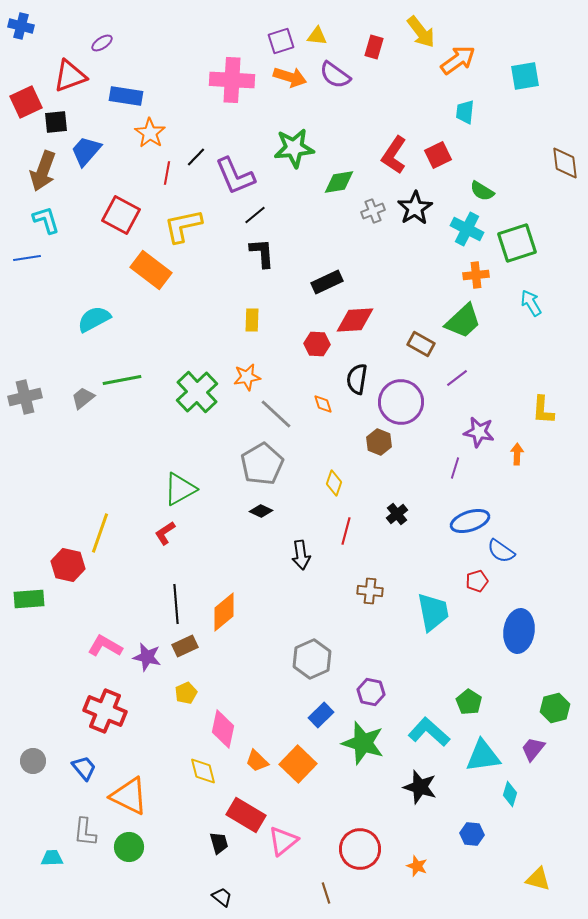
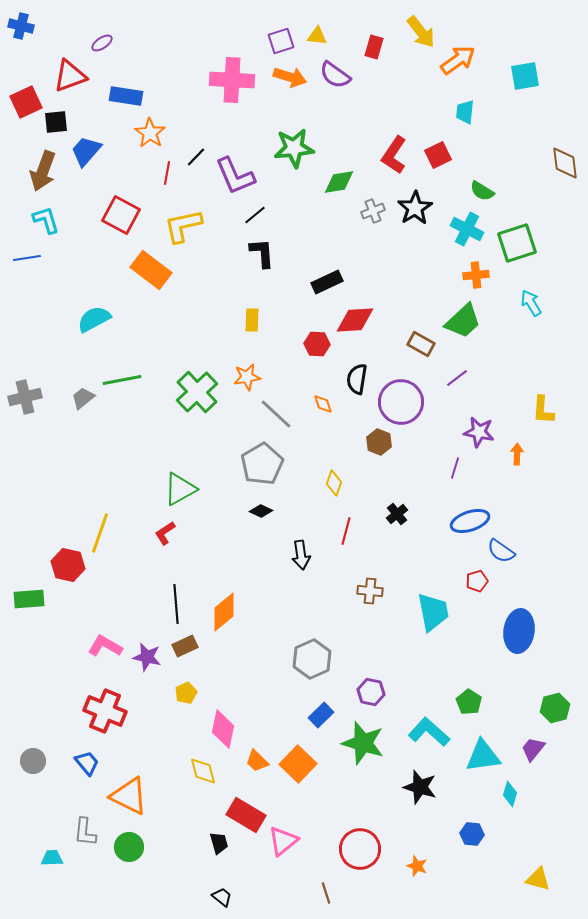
blue trapezoid at (84, 768): moved 3 px right, 5 px up
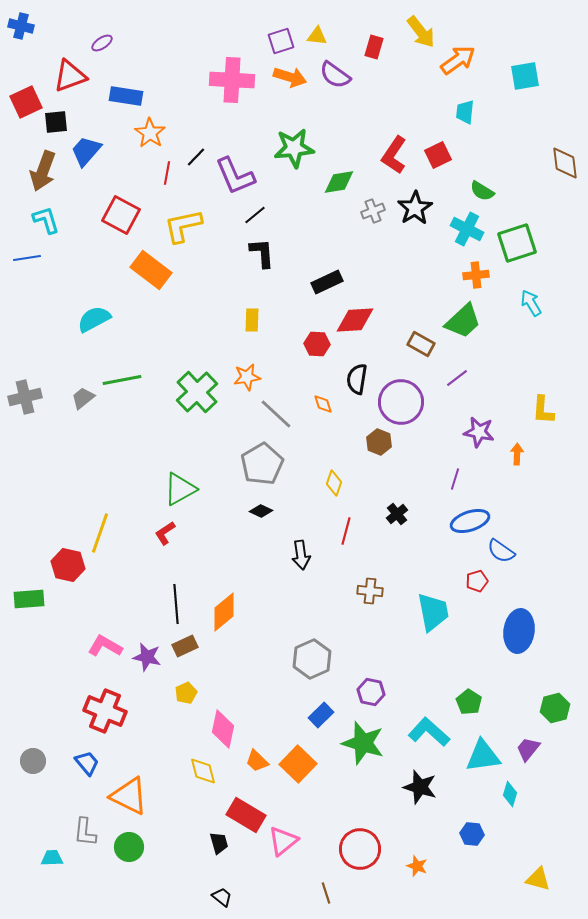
purple line at (455, 468): moved 11 px down
purple trapezoid at (533, 749): moved 5 px left
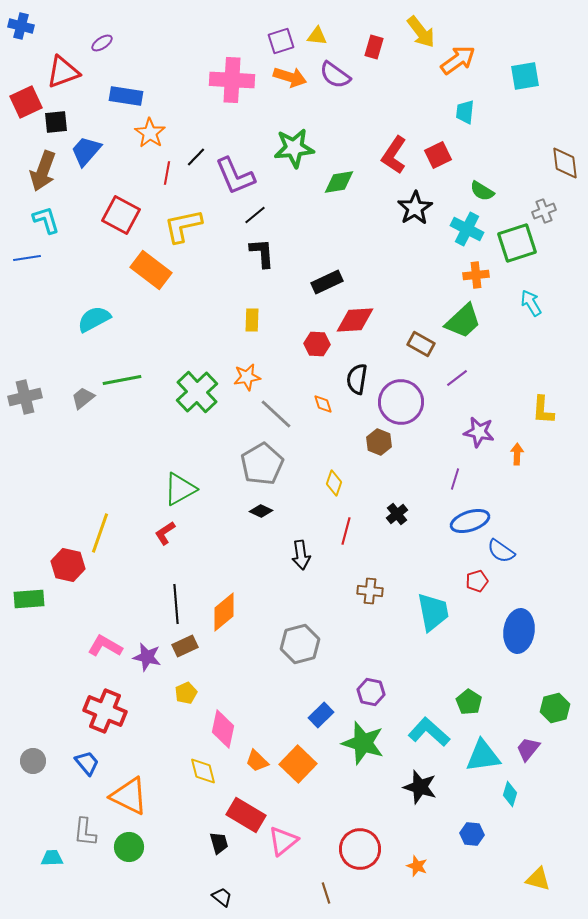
red triangle at (70, 76): moved 7 px left, 4 px up
gray cross at (373, 211): moved 171 px right
gray hexagon at (312, 659): moved 12 px left, 15 px up; rotated 9 degrees clockwise
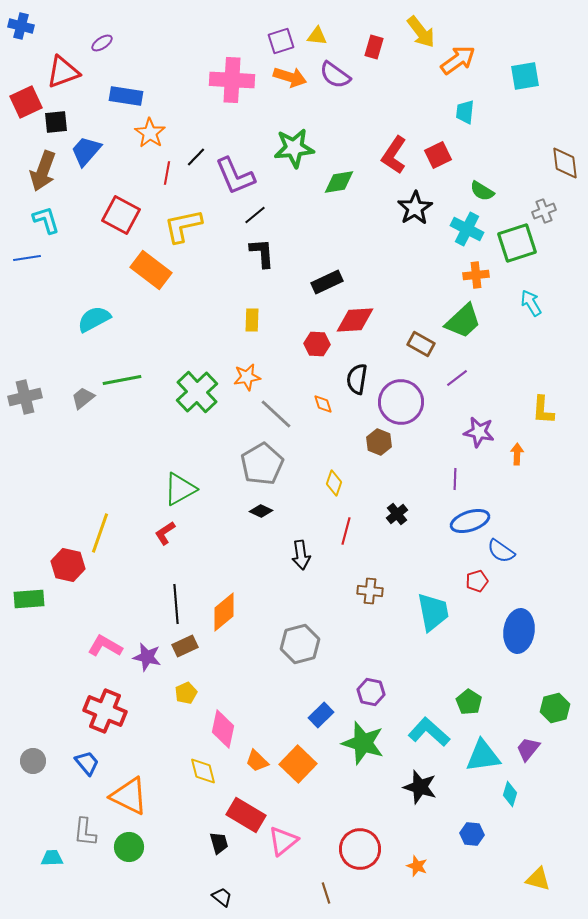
purple line at (455, 479): rotated 15 degrees counterclockwise
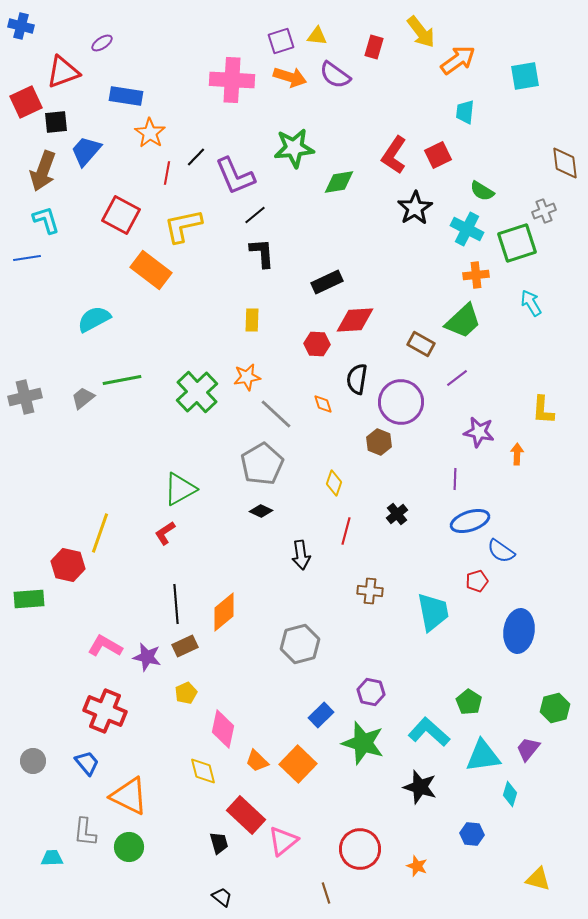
red rectangle at (246, 815): rotated 12 degrees clockwise
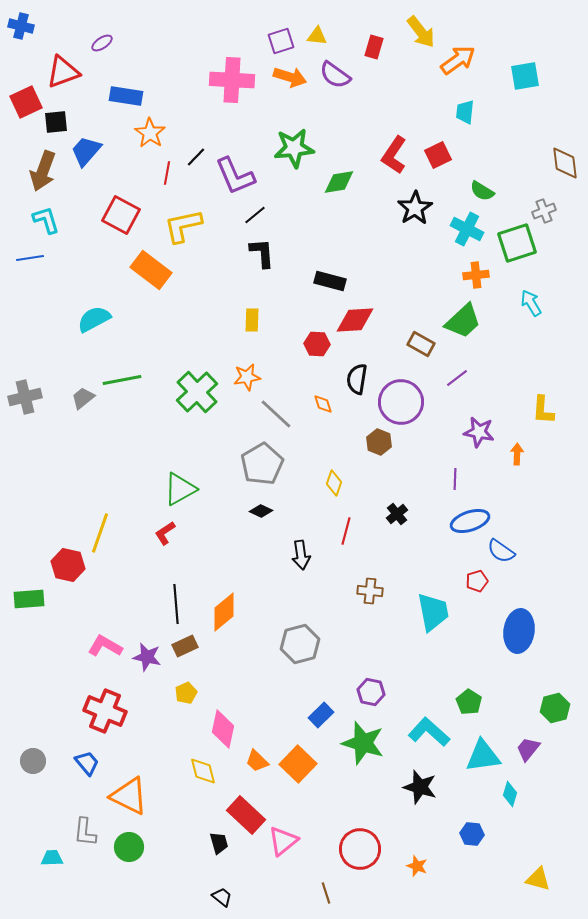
blue line at (27, 258): moved 3 px right
black rectangle at (327, 282): moved 3 px right, 1 px up; rotated 40 degrees clockwise
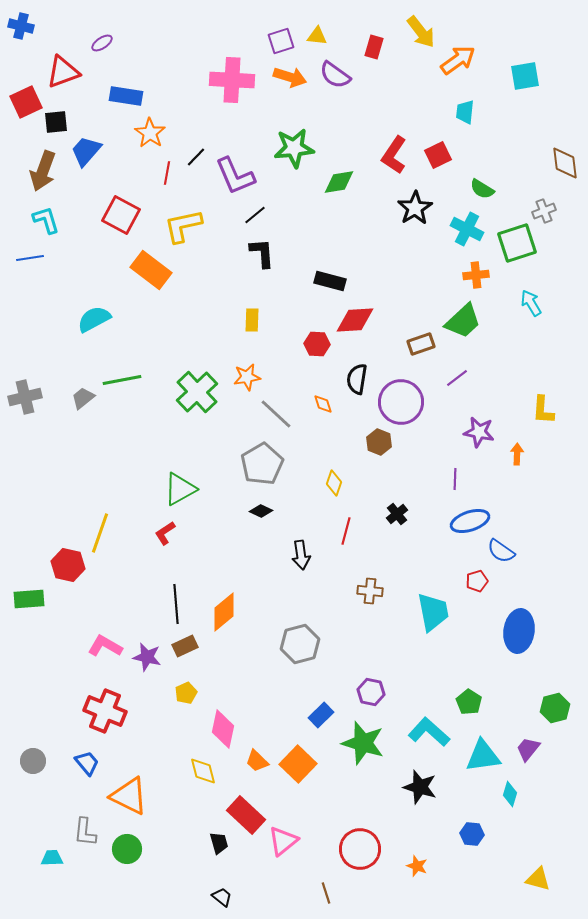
green semicircle at (482, 191): moved 2 px up
brown rectangle at (421, 344): rotated 48 degrees counterclockwise
green circle at (129, 847): moved 2 px left, 2 px down
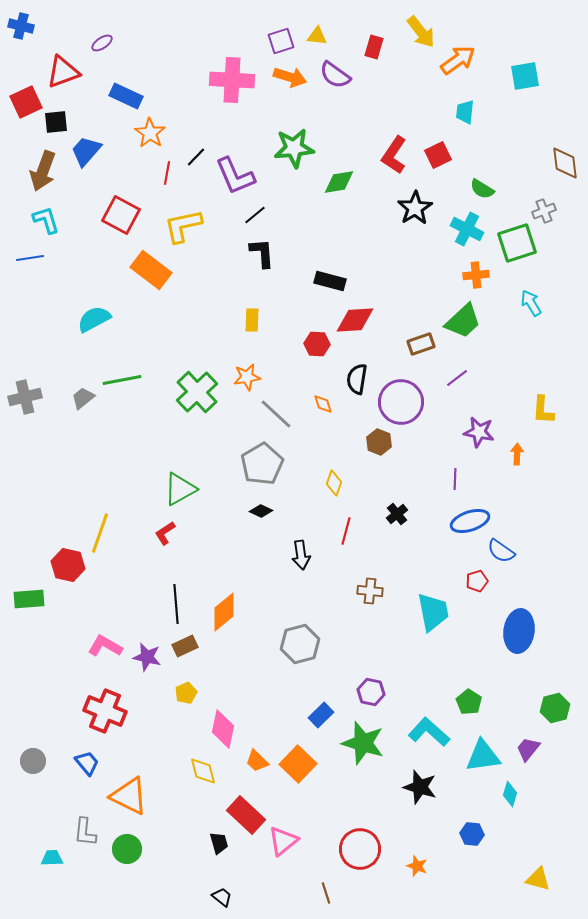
blue rectangle at (126, 96): rotated 16 degrees clockwise
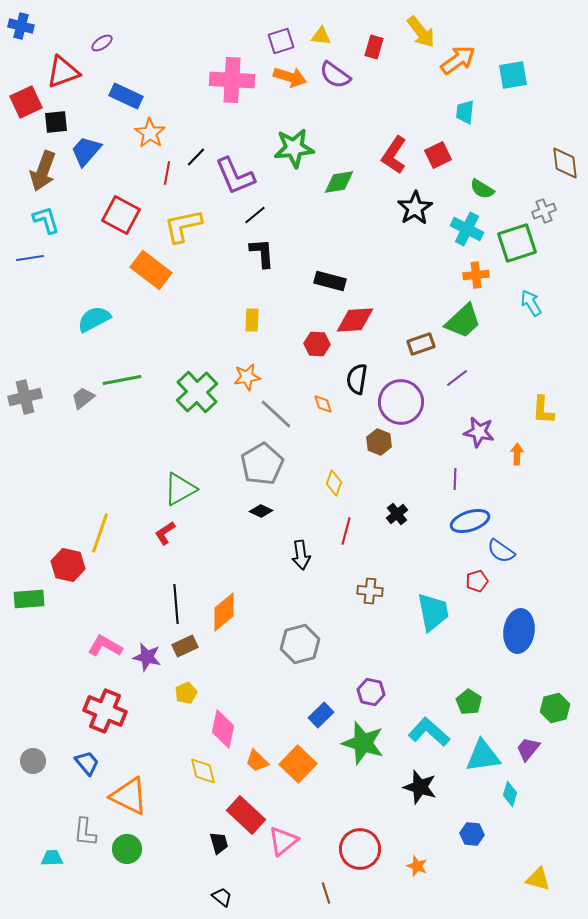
yellow triangle at (317, 36): moved 4 px right
cyan square at (525, 76): moved 12 px left, 1 px up
